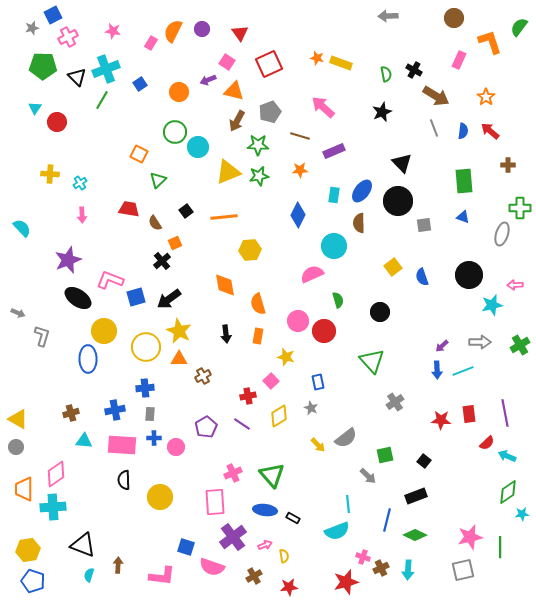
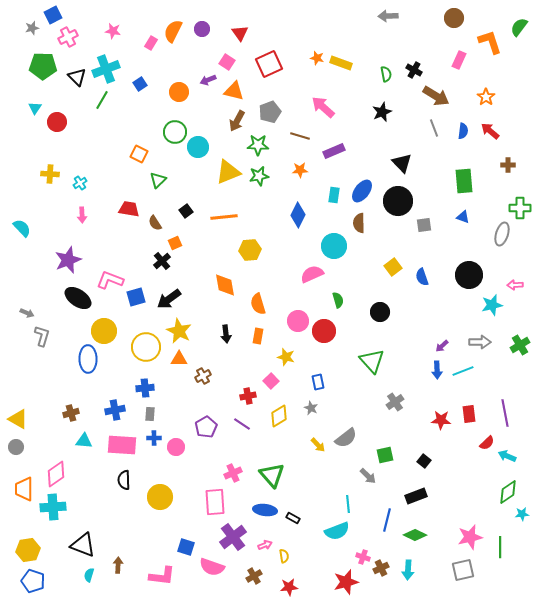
gray arrow at (18, 313): moved 9 px right
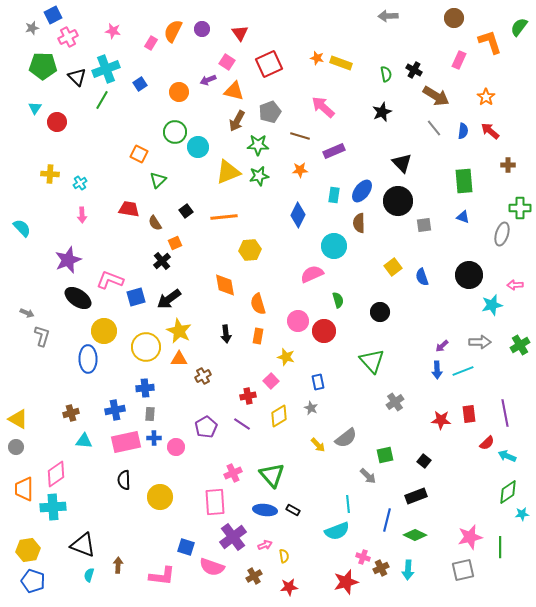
gray line at (434, 128): rotated 18 degrees counterclockwise
pink rectangle at (122, 445): moved 4 px right, 3 px up; rotated 16 degrees counterclockwise
black rectangle at (293, 518): moved 8 px up
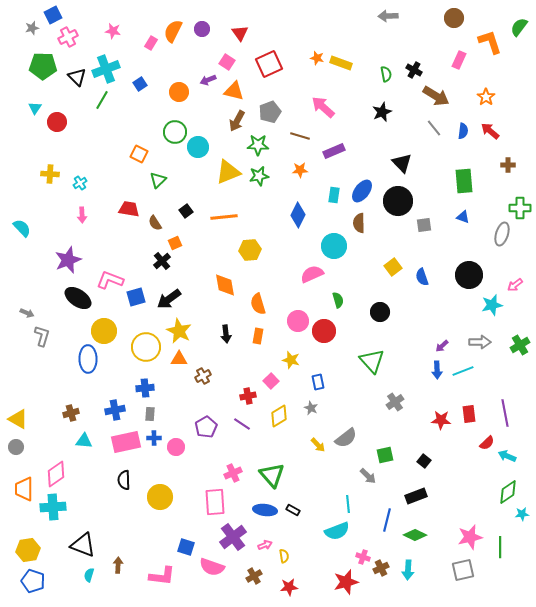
pink arrow at (515, 285): rotated 35 degrees counterclockwise
yellow star at (286, 357): moved 5 px right, 3 px down
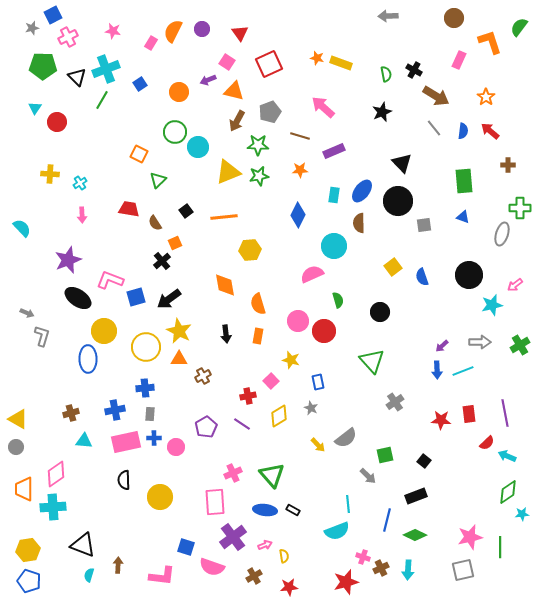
blue pentagon at (33, 581): moved 4 px left
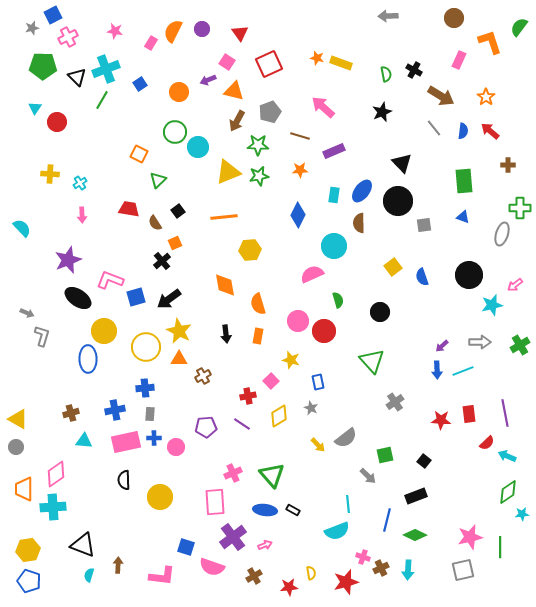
pink star at (113, 31): moved 2 px right
brown arrow at (436, 96): moved 5 px right
black square at (186, 211): moved 8 px left
purple pentagon at (206, 427): rotated 25 degrees clockwise
yellow semicircle at (284, 556): moved 27 px right, 17 px down
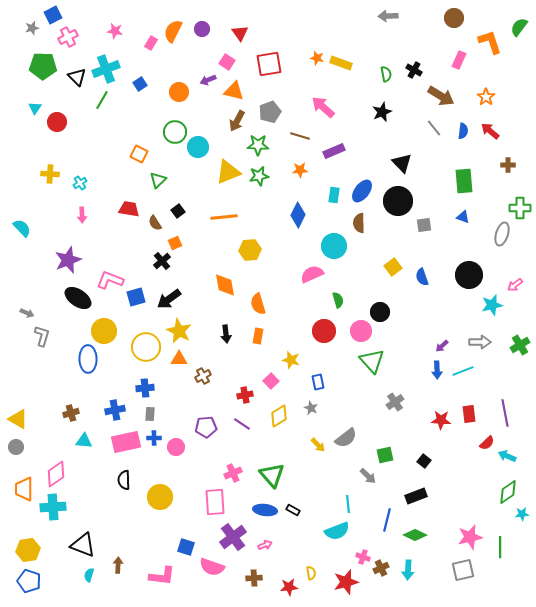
red square at (269, 64): rotated 16 degrees clockwise
pink circle at (298, 321): moved 63 px right, 10 px down
red cross at (248, 396): moved 3 px left, 1 px up
brown cross at (254, 576): moved 2 px down; rotated 28 degrees clockwise
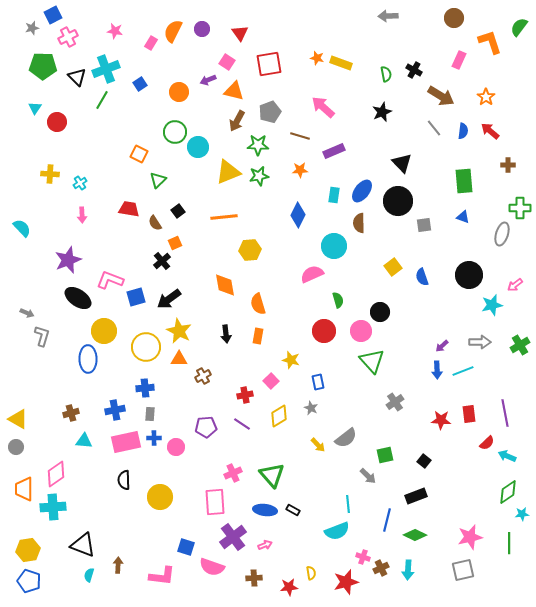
green line at (500, 547): moved 9 px right, 4 px up
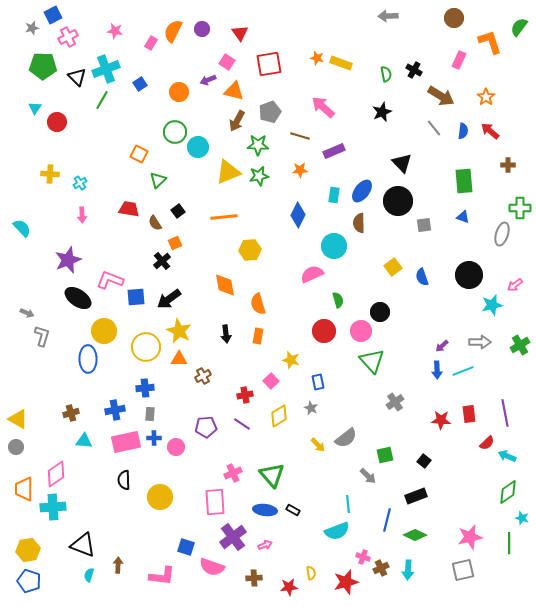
blue square at (136, 297): rotated 12 degrees clockwise
cyan star at (522, 514): moved 4 px down; rotated 24 degrees clockwise
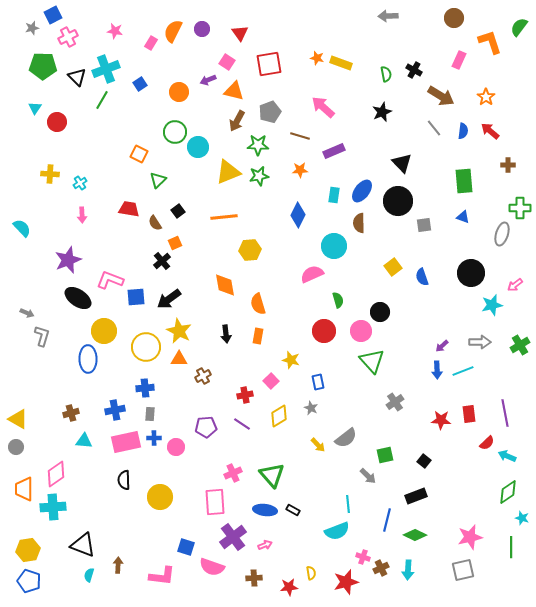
black circle at (469, 275): moved 2 px right, 2 px up
green line at (509, 543): moved 2 px right, 4 px down
